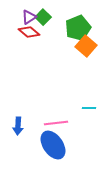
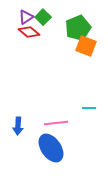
purple triangle: moved 3 px left
orange square: rotated 20 degrees counterclockwise
blue ellipse: moved 2 px left, 3 px down
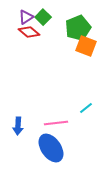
cyan line: moved 3 px left; rotated 40 degrees counterclockwise
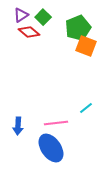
purple triangle: moved 5 px left, 2 px up
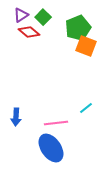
blue arrow: moved 2 px left, 9 px up
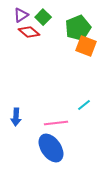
cyan line: moved 2 px left, 3 px up
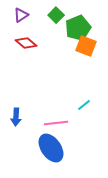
green square: moved 13 px right, 2 px up
red diamond: moved 3 px left, 11 px down
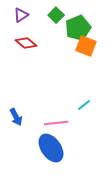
blue arrow: rotated 30 degrees counterclockwise
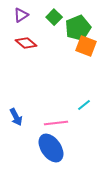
green square: moved 2 px left, 2 px down
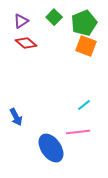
purple triangle: moved 6 px down
green pentagon: moved 6 px right, 5 px up
pink line: moved 22 px right, 9 px down
